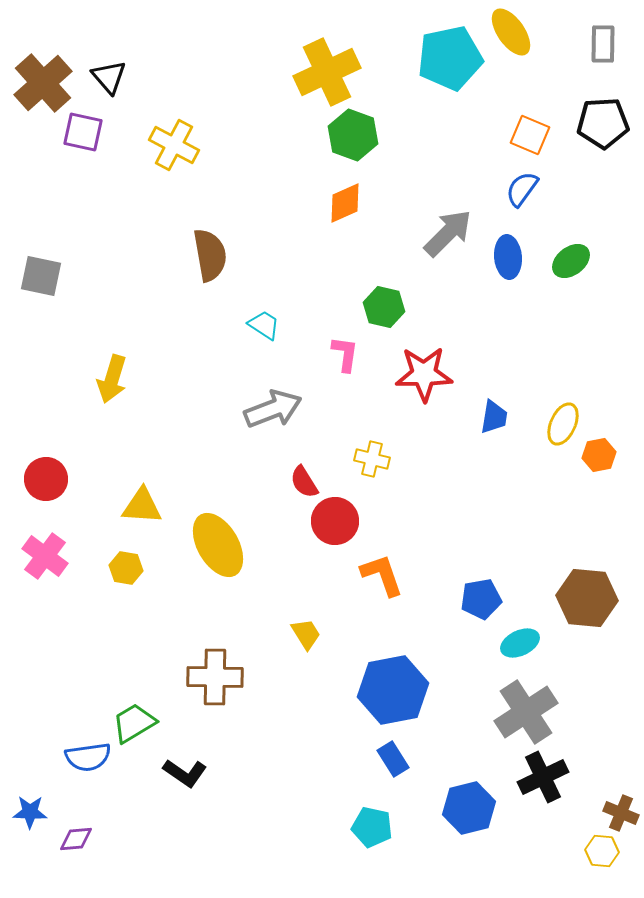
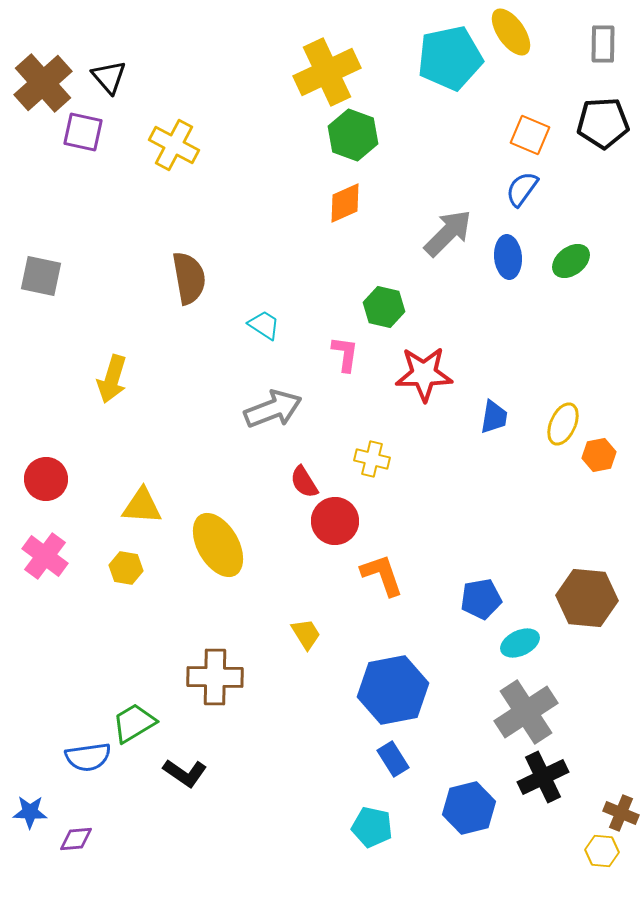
brown semicircle at (210, 255): moved 21 px left, 23 px down
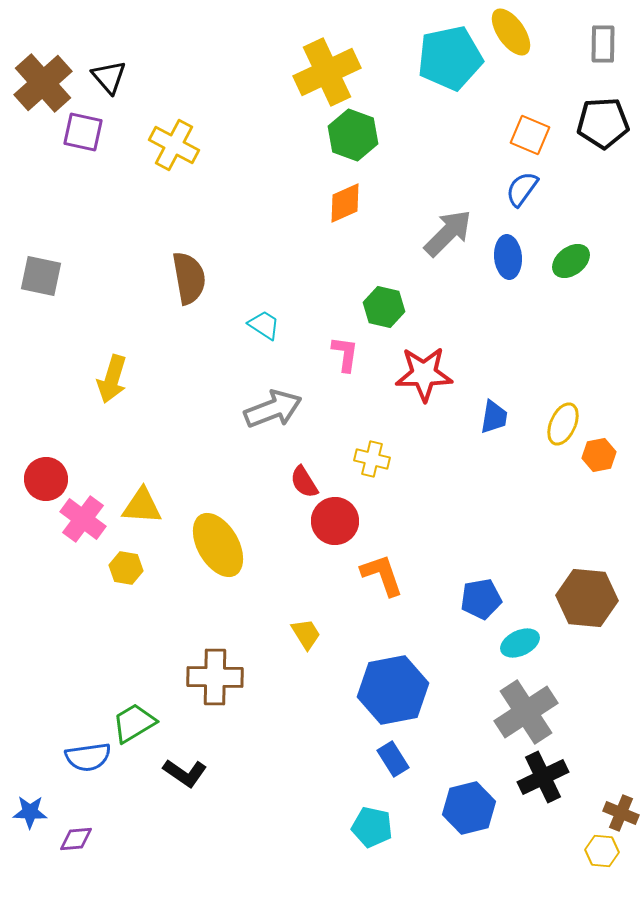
pink cross at (45, 556): moved 38 px right, 37 px up
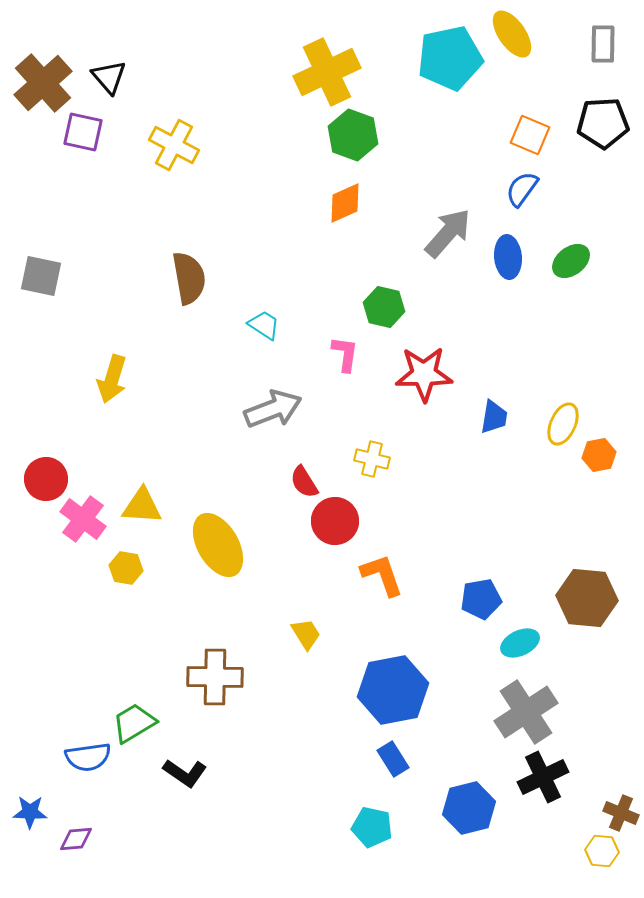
yellow ellipse at (511, 32): moved 1 px right, 2 px down
gray arrow at (448, 233): rotated 4 degrees counterclockwise
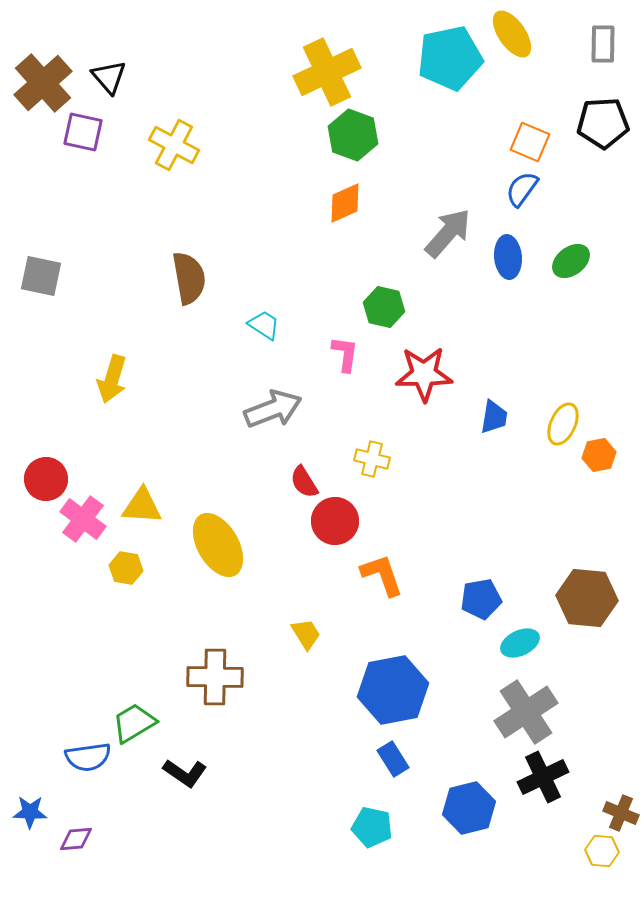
orange square at (530, 135): moved 7 px down
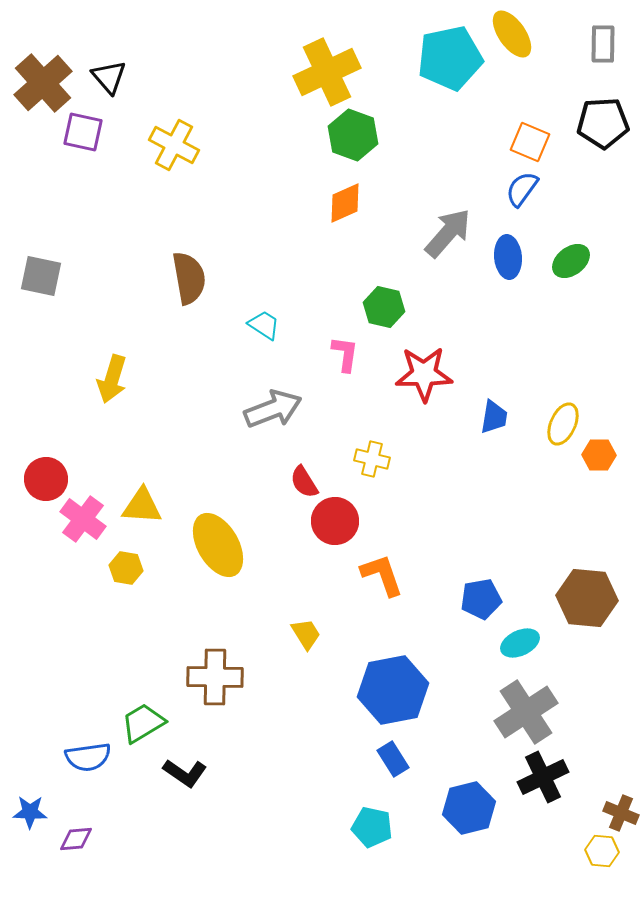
orange hexagon at (599, 455): rotated 12 degrees clockwise
green trapezoid at (134, 723): moved 9 px right
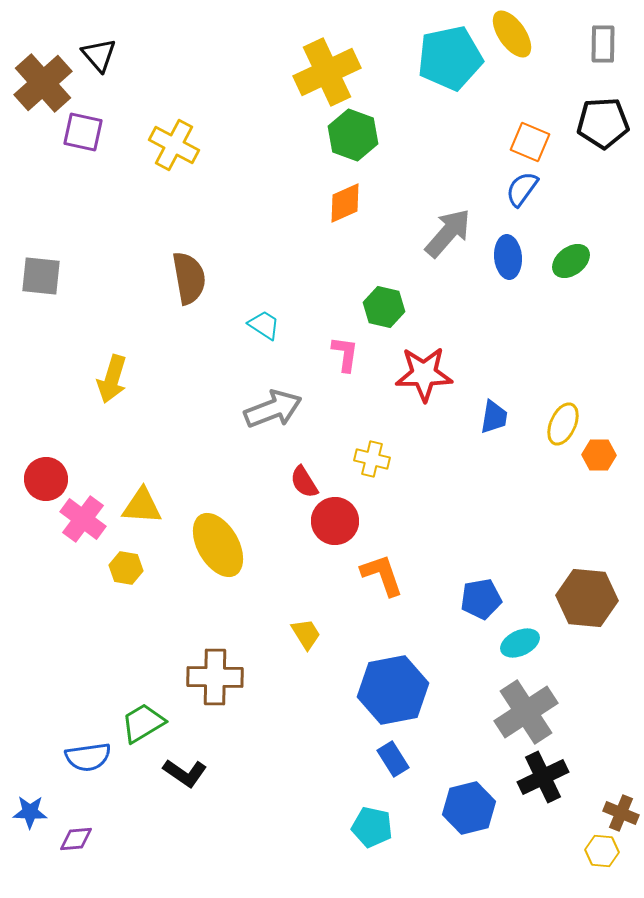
black triangle at (109, 77): moved 10 px left, 22 px up
gray square at (41, 276): rotated 6 degrees counterclockwise
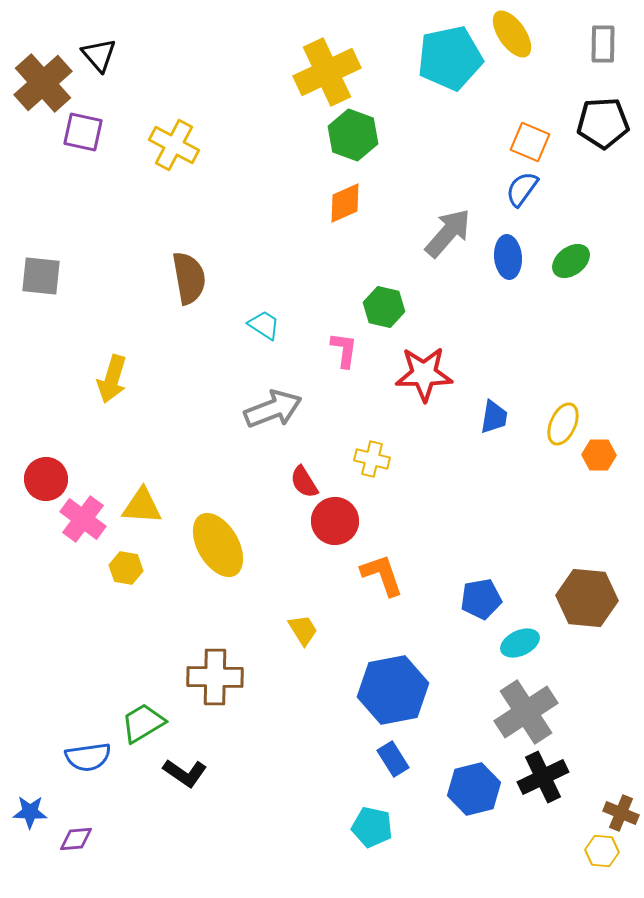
pink L-shape at (345, 354): moved 1 px left, 4 px up
yellow trapezoid at (306, 634): moved 3 px left, 4 px up
blue hexagon at (469, 808): moved 5 px right, 19 px up
